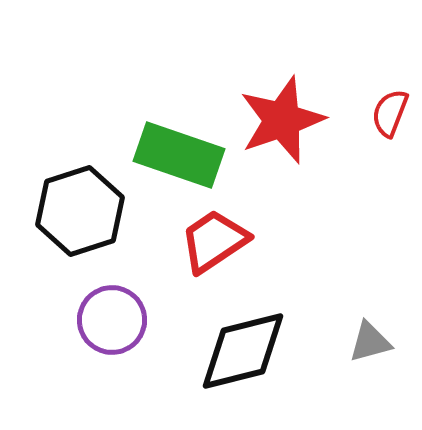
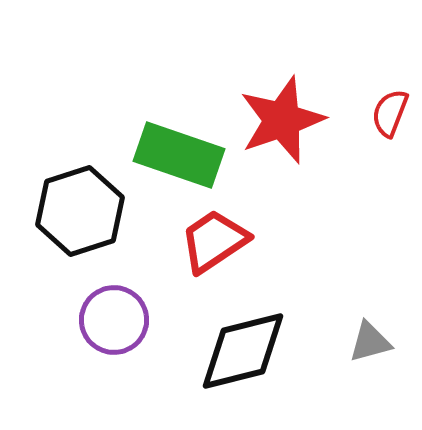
purple circle: moved 2 px right
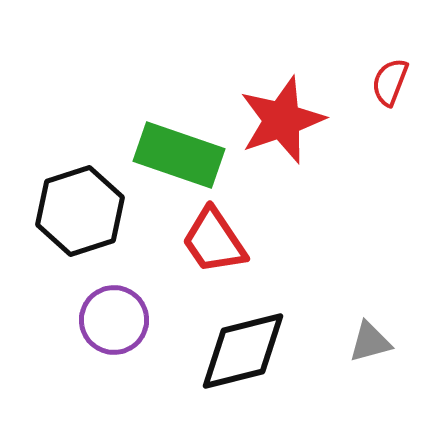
red semicircle: moved 31 px up
red trapezoid: rotated 90 degrees counterclockwise
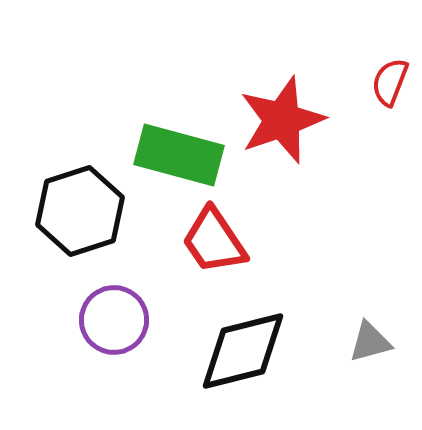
green rectangle: rotated 4 degrees counterclockwise
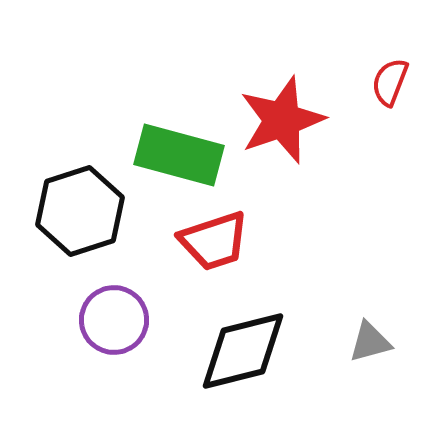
red trapezoid: rotated 74 degrees counterclockwise
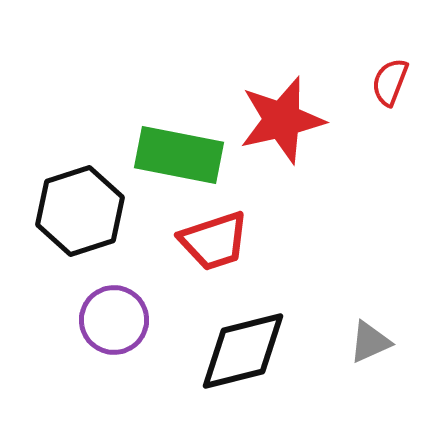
red star: rotated 6 degrees clockwise
green rectangle: rotated 4 degrees counterclockwise
gray triangle: rotated 9 degrees counterclockwise
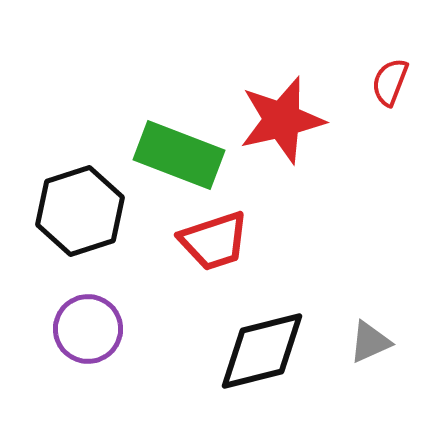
green rectangle: rotated 10 degrees clockwise
purple circle: moved 26 px left, 9 px down
black diamond: moved 19 px right
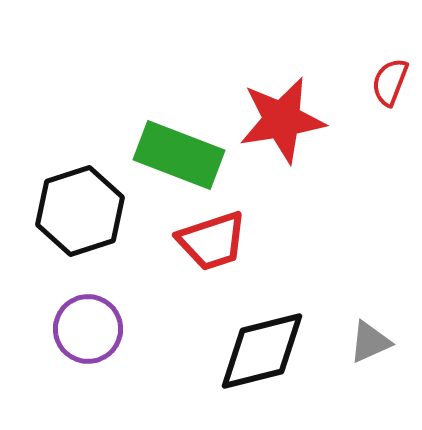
red star: rotated 4 degrees clockwise
red trapezoid: moved 2 px left
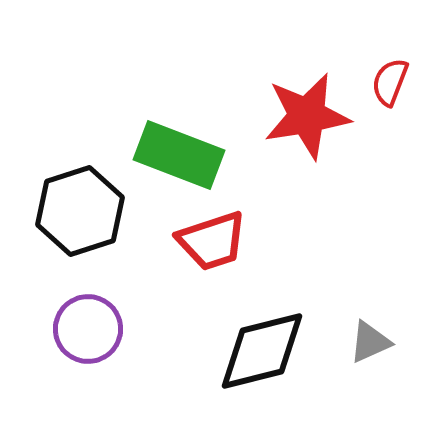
red star: moved 25 px right, 4 px up
